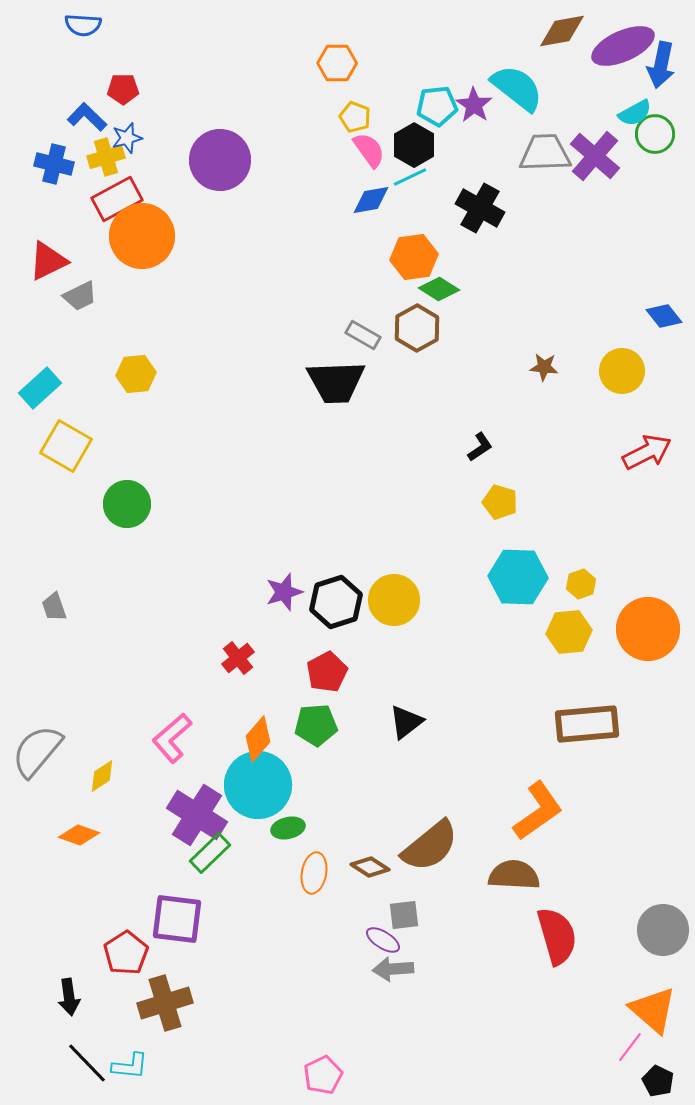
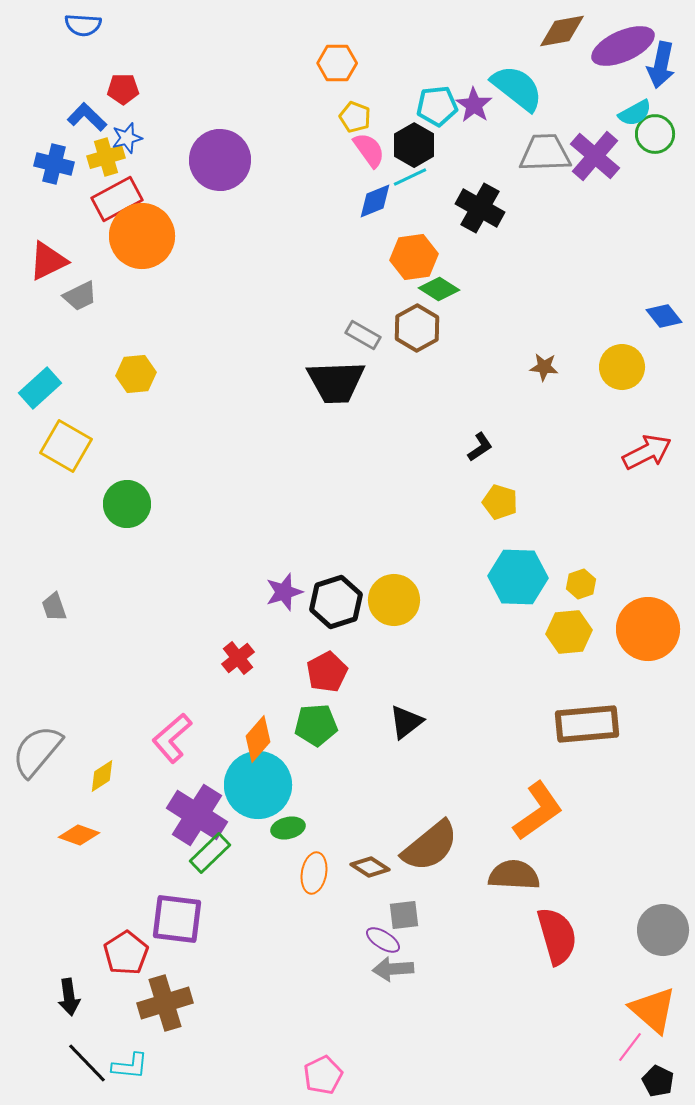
blue diamond at (371, 200): moved 4 px right, 1 px down; rotated 12 degrees counterclockwise
yellow circle at (622, 371): moved 4 px up
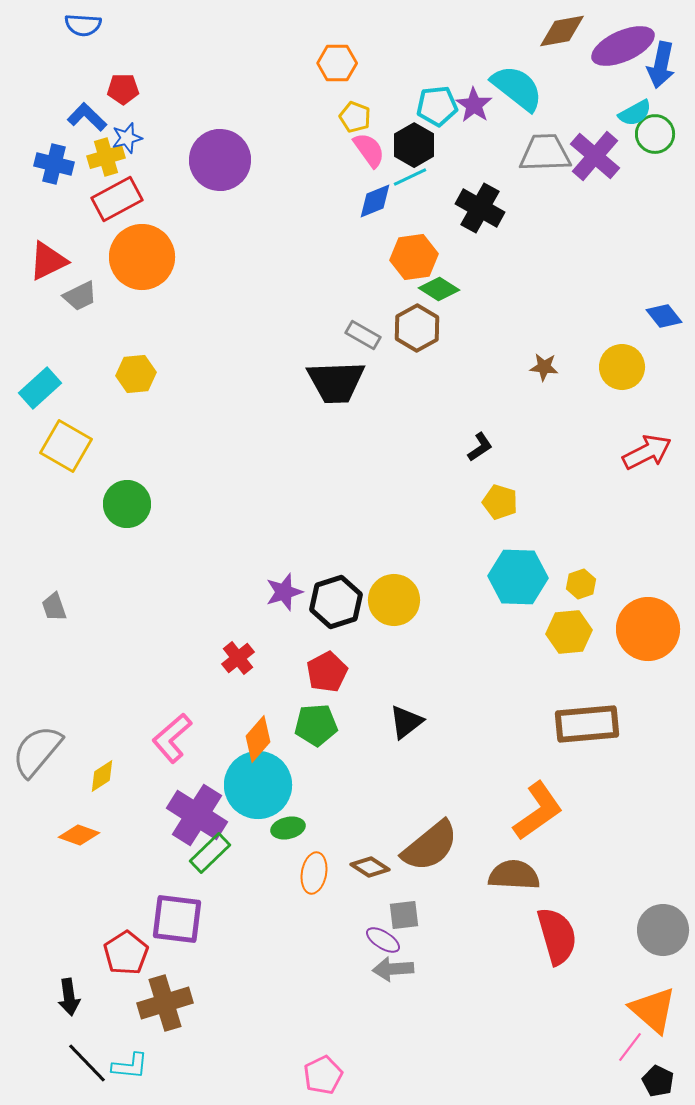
orange circle at (142, 236): moved 21 px down
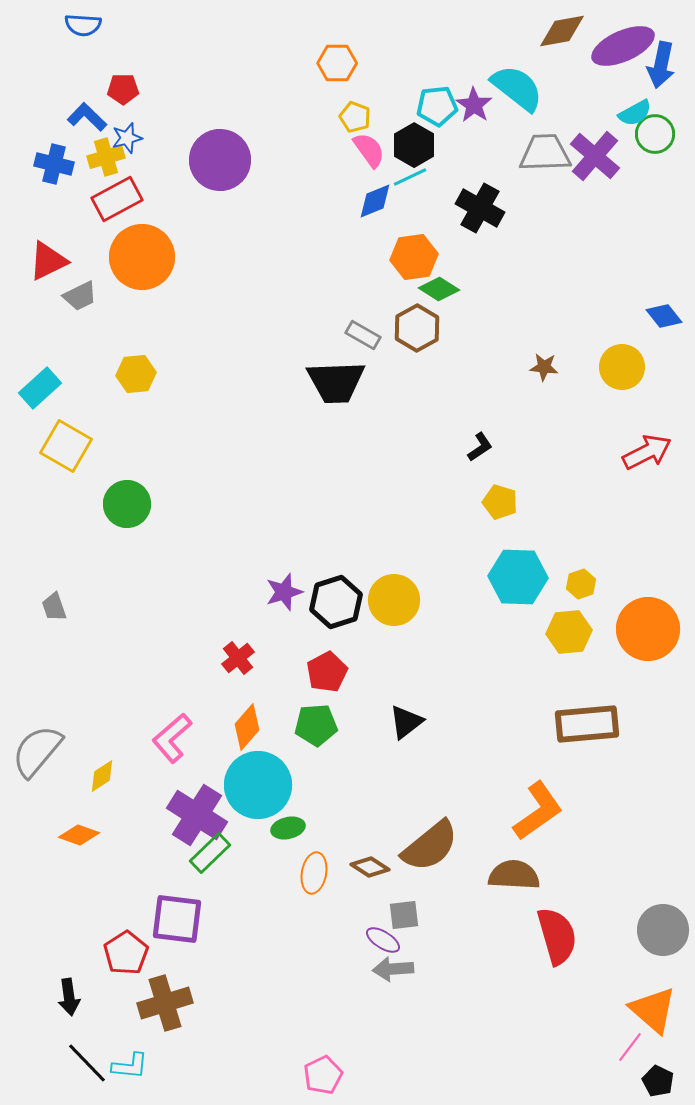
orange diamond at (258, 739): moved 11 px left, 12 px up
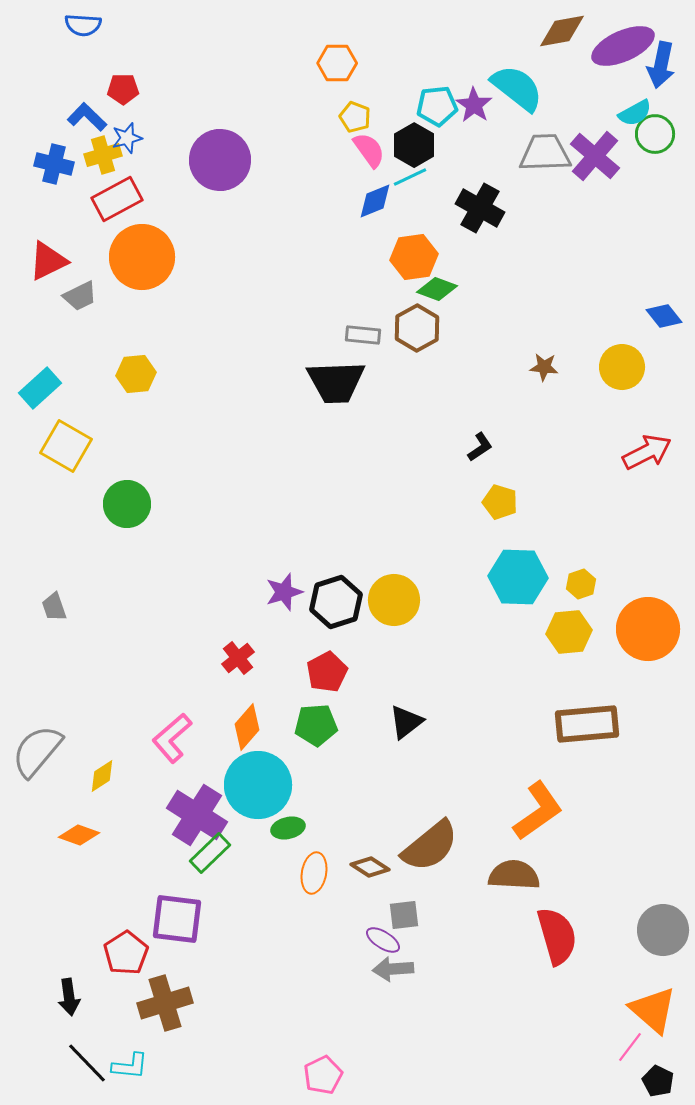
yellow cross at (106, 157): moved 3 px left, 2 px up
green diamond at (439, 289): moved 2 px left; rotated 12 degrees counterclockwise
gray rectangle at (363, 335): rotated 24 degrees counterclockwise
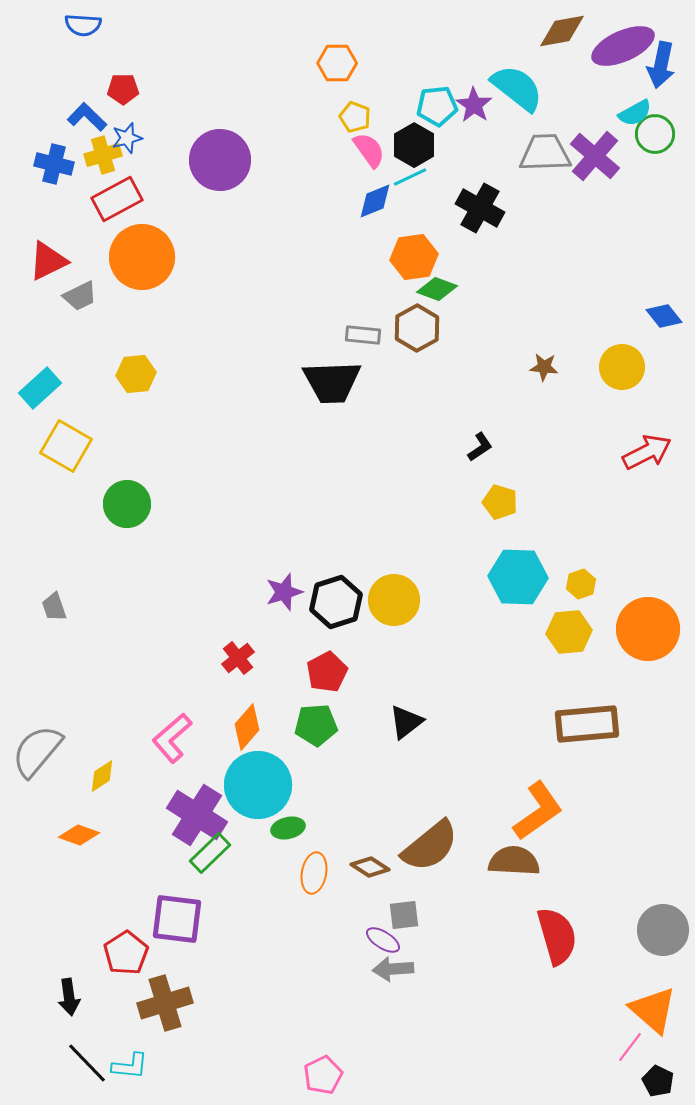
black trapezoid at (336, 382): moved 4 px left
brown semicircle at (514, 875): moved 14 px up
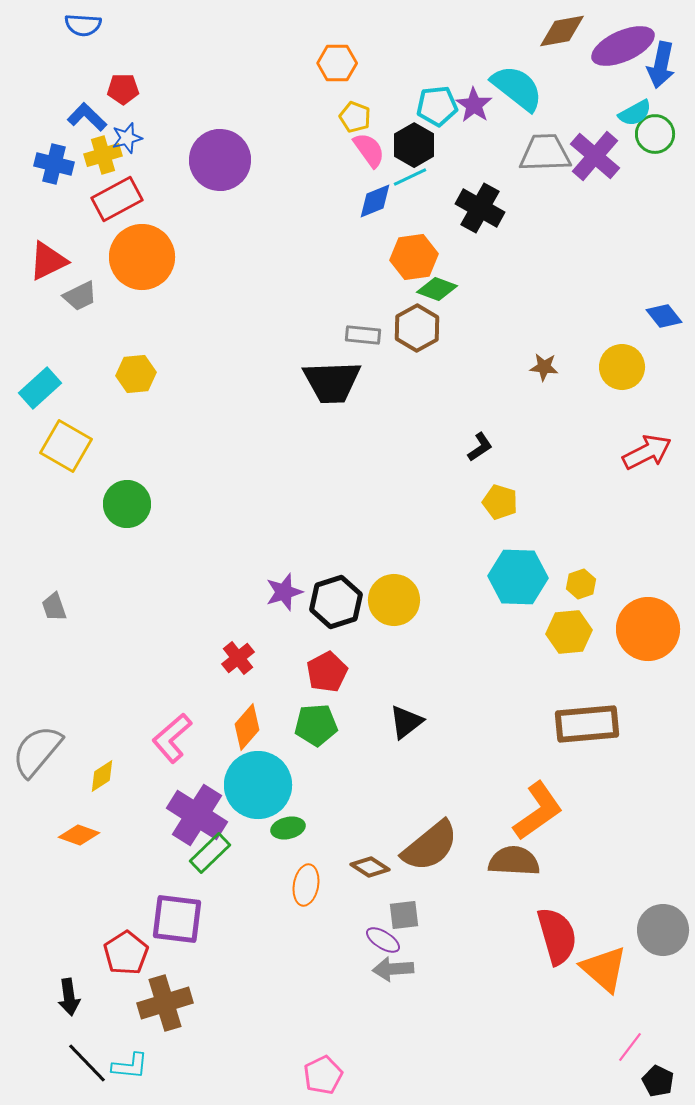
orange ellipse at (314, 873): moved 8 px left, 12 px down
orange triangle at (653, 1010): moved 49 px left, 41 px up
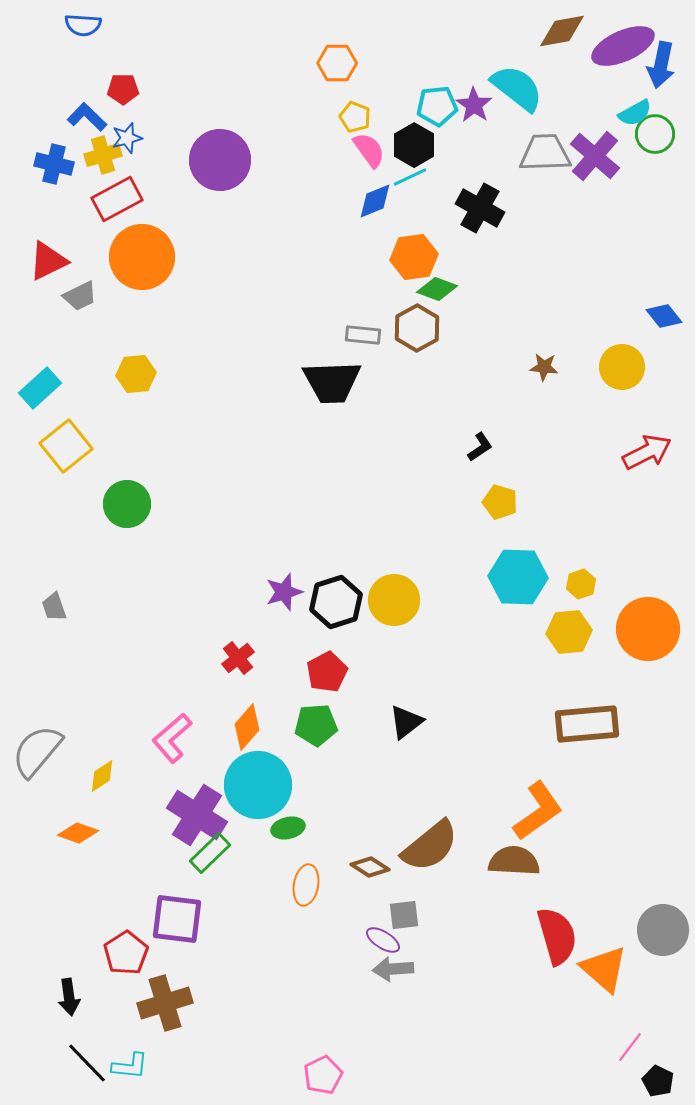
yellow square at (66, 446): rotated 21 degrees clockwise
orange diamond at (79, 835): moved 1 px left, 2 px up
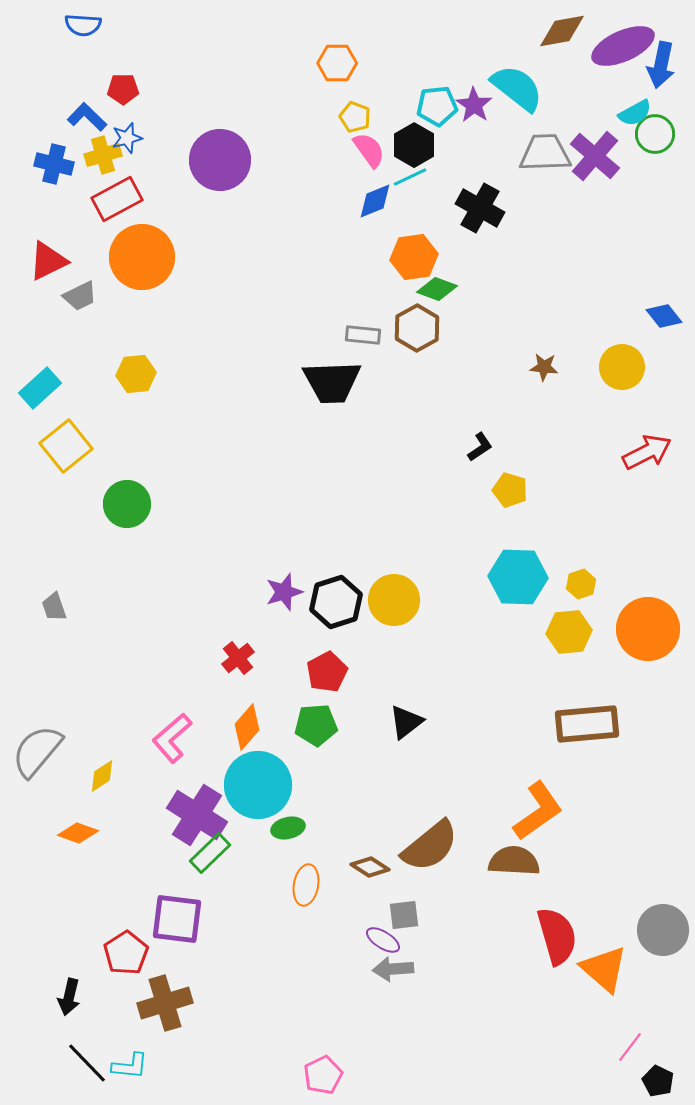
yellow pentagon at (500, 502): moved 10 px right, 12 px up
black arrow at (69, 997): rotated 21 degrees clockwise
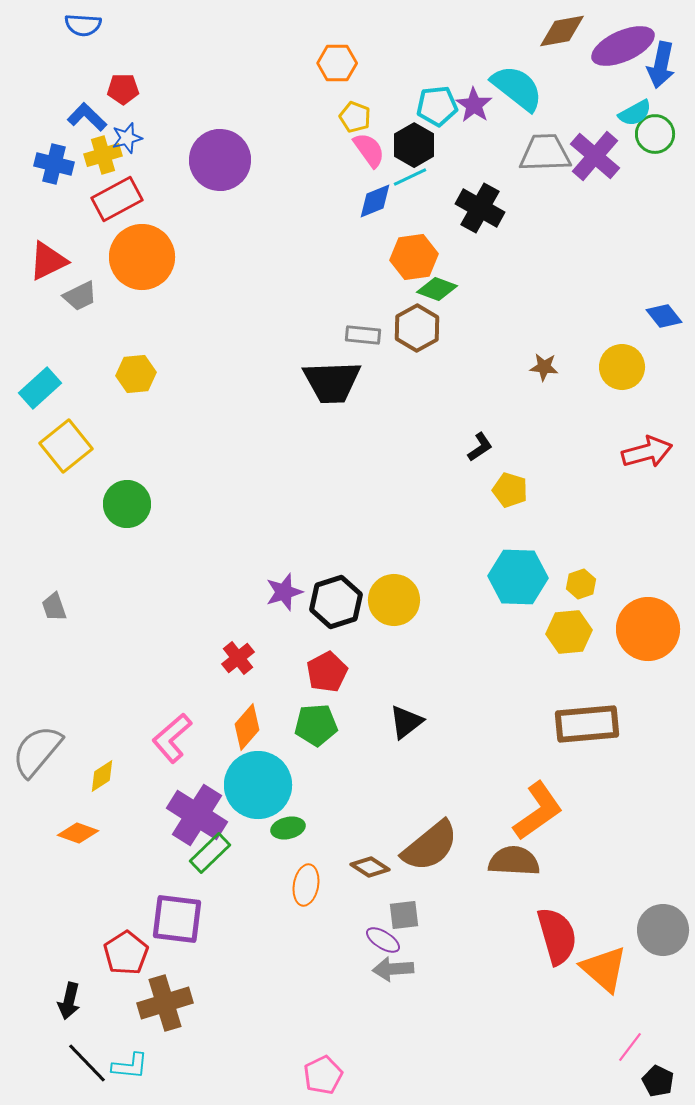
red arrow at (647, 452): rotated 12 degrees clockwise
black arrow at (69, 997): moved 4 px down
